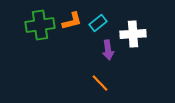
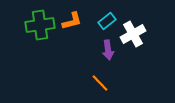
cyan rectangle: moved 9 px right, 2 px up
white cross: rotated 25 degrees counterclockwise
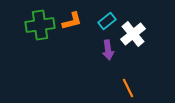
white cross: rotated 10 degrees counterclockwise
orange line: moved 28 px right, 5 px down; rotated 18 degrees clockwise
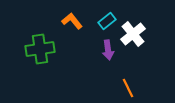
orange L-shape: rotated 115 degrees counterclockwise
green cross: moved 24 px down
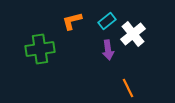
orange L-shape: rotated 65 degrees counterclockwise
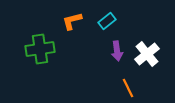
white cross: moved 14 px right, 20 px down
purple arrow: moved 9 px right, 1 px down
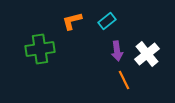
orange line: moved 4 px left, 8 px up
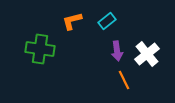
green cross: rotated 16 degrees clockwise
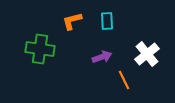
cyan rectangle: rotated 54 degrees counterclockwise
purple arrow: moved 15 px left, 6 px down; rotated 102 degrees counterclockwise
